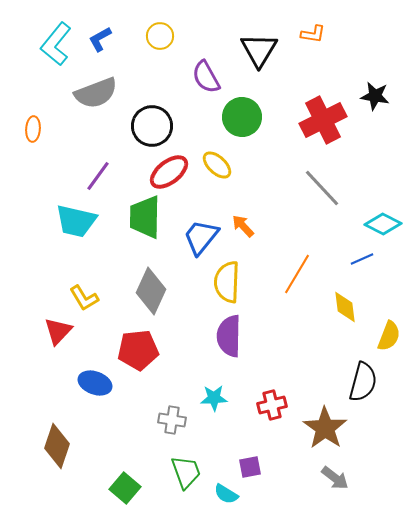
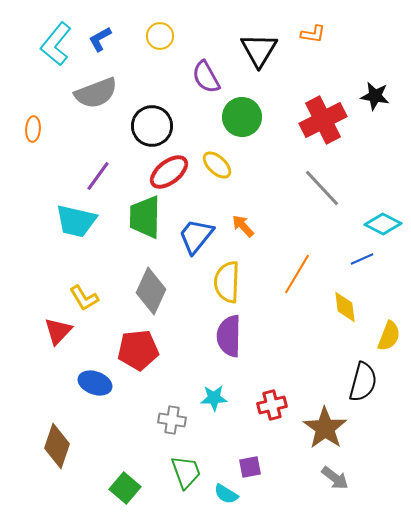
blue trapezoid at (201, 237): moved 5 px left, 1 px up
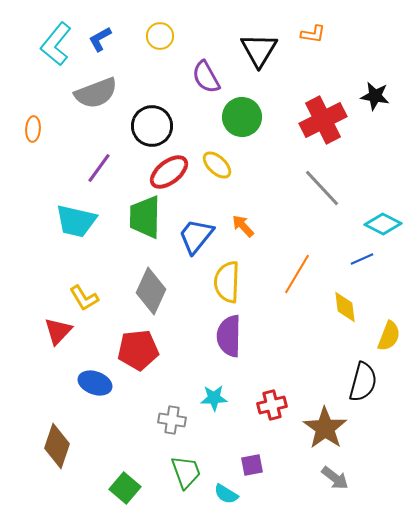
purple line at (98, 176): moved 1 px right, 8 px up
purple square at (250, 467): moved 2 px right, 2 px up
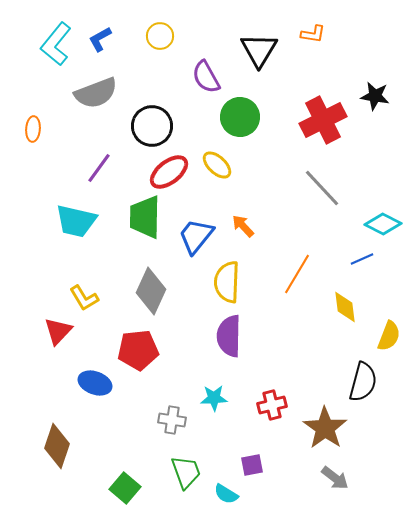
green circle at (242, 117): moved 2 px left
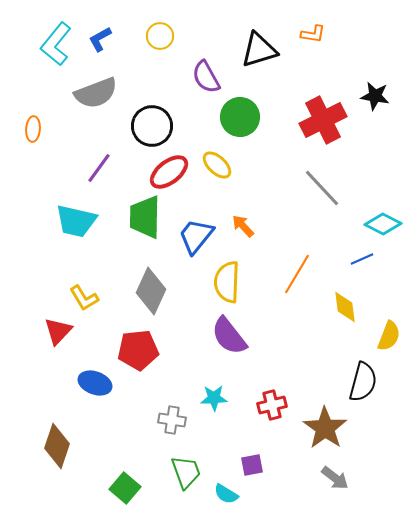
black triangle at (259, 50): rotated 42 degrees clockwise
purple semicircle at (229, 336): rotated 39 degrees counterclockwise
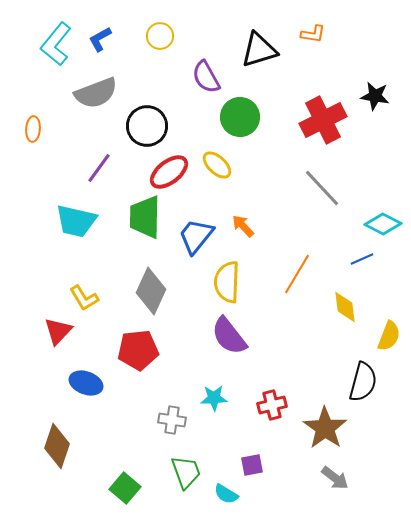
black circle at (152, 126): moved 5 px left
blue ellipse at (95, 383): moved 9 px left
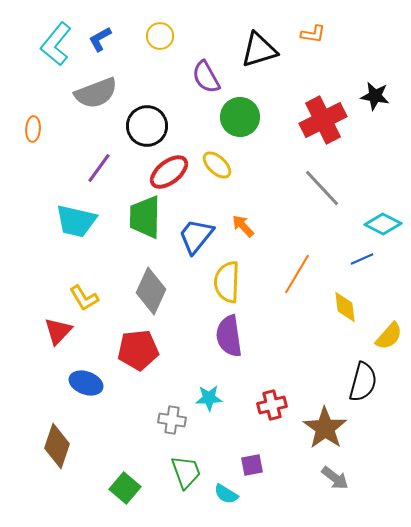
purple semicircle at (229, 336): rotated 30 degrees clockwise
yellow semicircle at (389, 336): rotated 20 degrees clockwise
cyan star at (214, 398): moved 5 px left
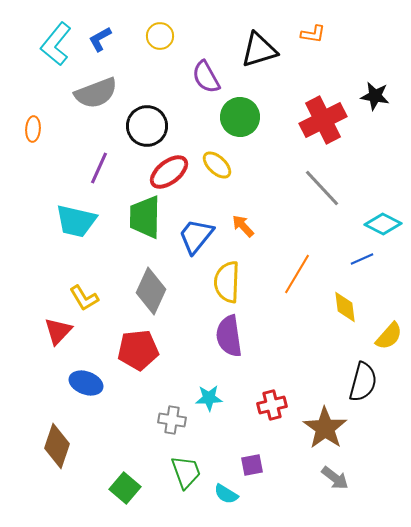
purple line at (99, 168): rotated 12 degrees counterclockwise
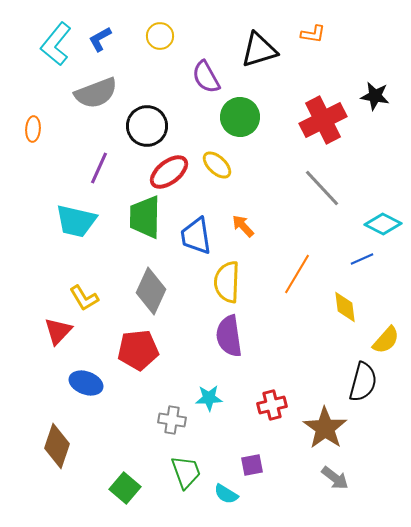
blue trapezoid at (196, 236): rotated 48 degrees counterclockwise
yellow semicircle at (389, 336): moved 3 px left, 4 px down
